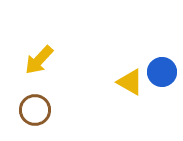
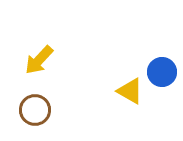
yellow triangle: moved 9 px down
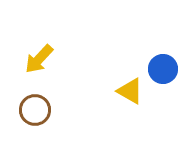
yellow arrow: moved 1 px up
blue circle: moved 1 px right, 3 px up
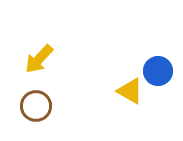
blue circle: moved 5 px left, 2 px down
brown circle: moved 1 px right, 4 px up
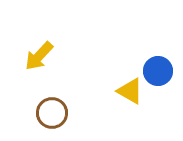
yellow arrow: moved 3 px up
brown circle: moved 16 px right, 7 px down
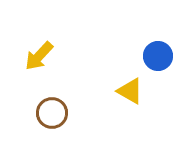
blue circle: moved 15 px up
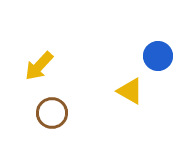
yellow arrow: moved 10 px down
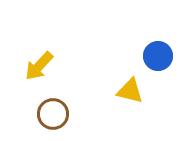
yellow triangle: rotated 16 degrees counterclockwise
brown circle: moved 1 px right, 1 px down
